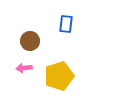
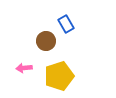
blue rectangle: rotated 36 degrees counterclockwise
brown circle: moved 16 px right
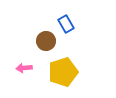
yellow pentagon: moved 4 px right, 4 px up
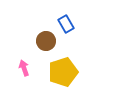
pink arrow: rotated 77 degrees clockwise
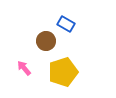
blue rectangle: rotated 30 degrees counterclockwise
pink arrow: rotated 21 degrees counterclockwise
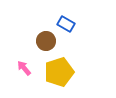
yellow pentagon: moved 4 px left
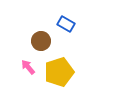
brown circle: moved 5 px left
pink arrow: moved 4 px right, 1 px up
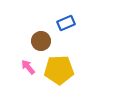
blue rectangle: moved 1 px up; rotated 54 degrees counterclockwise
yellow pentagon: moved 2 px up; rotated 16 degrees clockwise
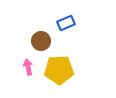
pink arrow: rotated 28 degrees clockwise
